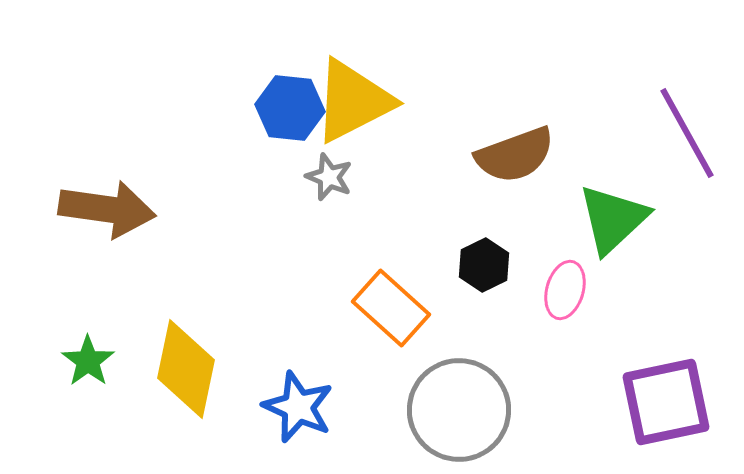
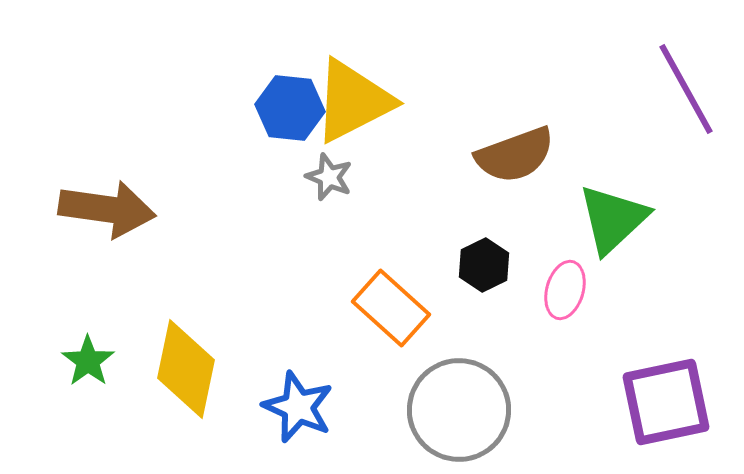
purple line: moved 1 px left, 44 px up
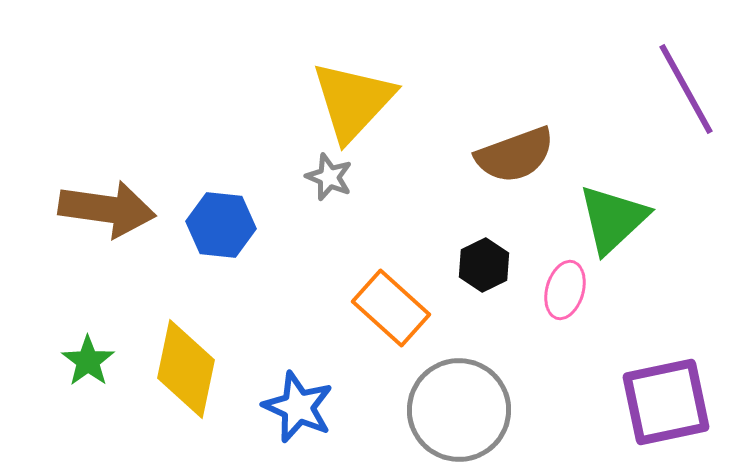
yellow triangle: rotated 20 degrees counterclockwise
blue hexagon: moved 69 px left, 117 px down
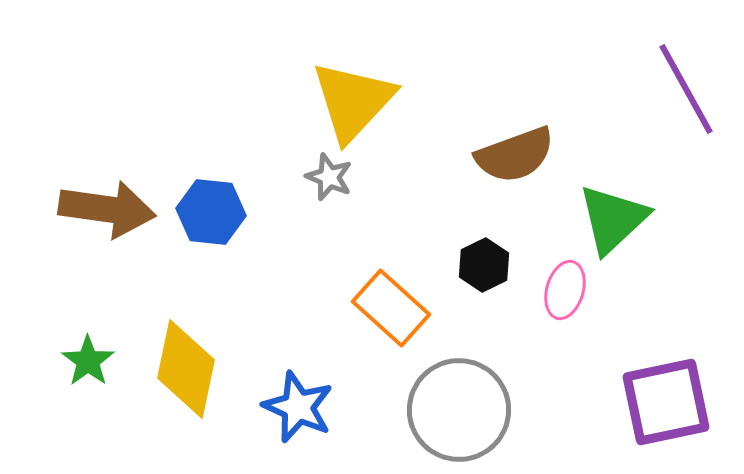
blue hexagon: moved 10 px left, 13 px up
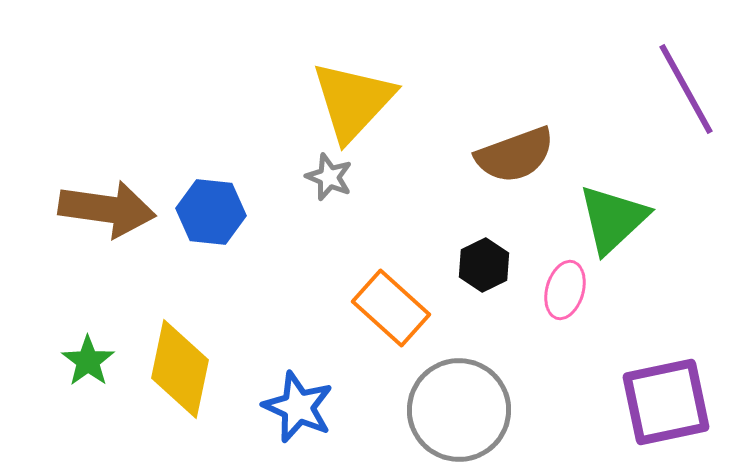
yellow diamond: moved 6 px left
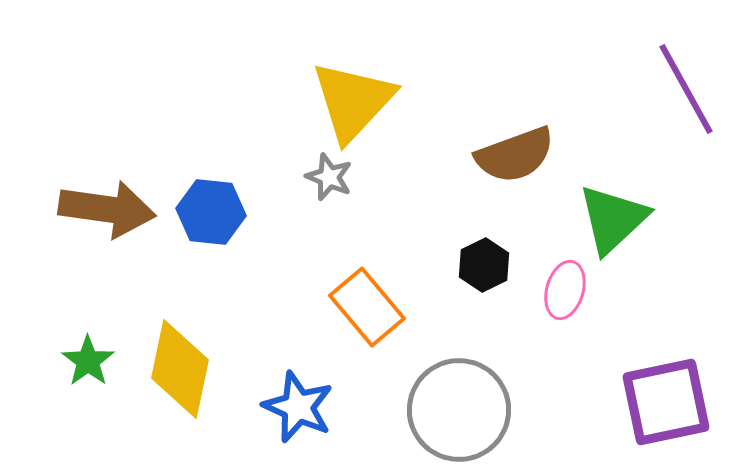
orange rectangle: moved 24 px left, 1 px up; rotated 8 degrees clockwise
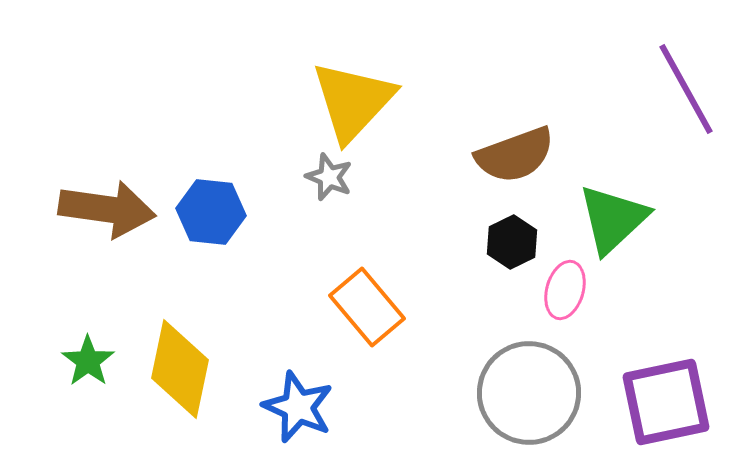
black hexagon: moved 28 px right, 23 px up
gray circle: moved 70 px right, 17 px up
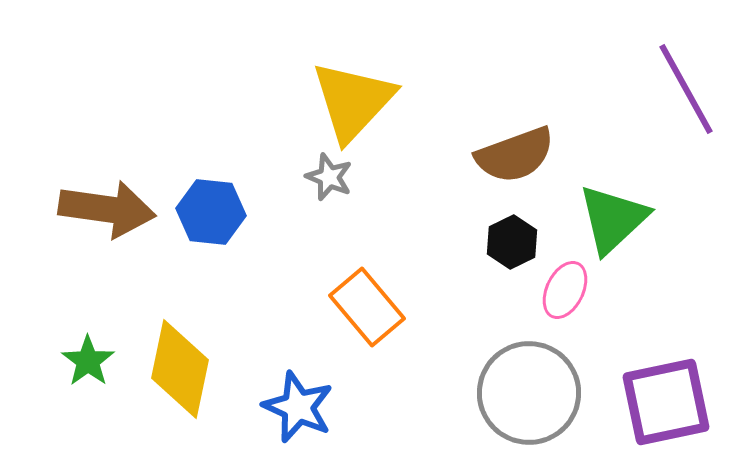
pink ellipse: rotated 10 degrees clockwise
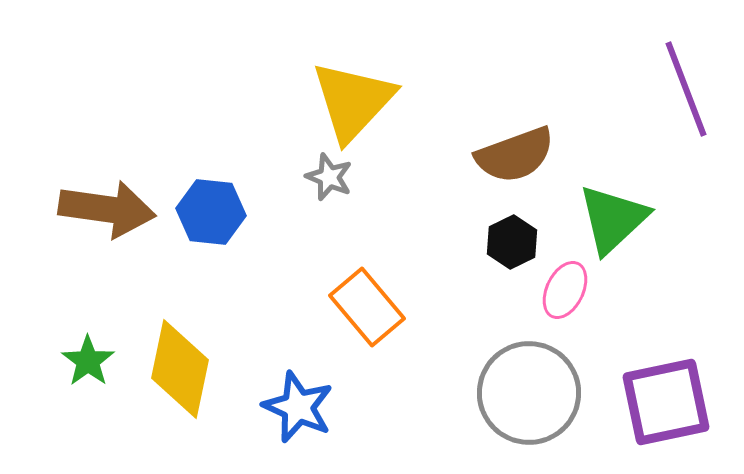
purple line: rotated 8 degrees clockwise
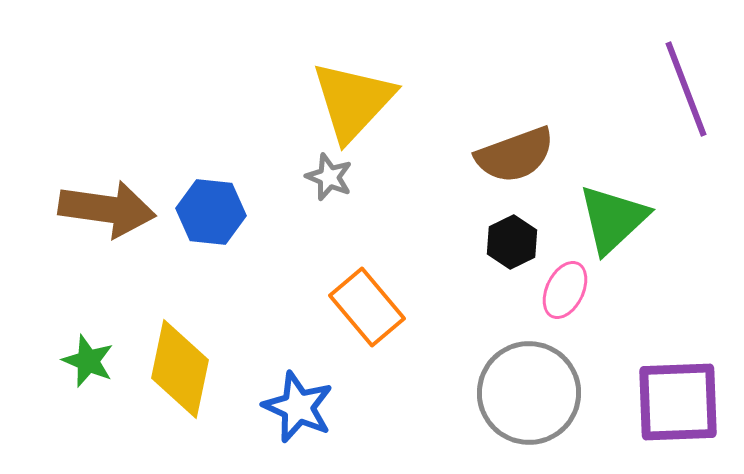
green star: rotated 14 degrees counterclockwise
purple square: moved 12 px right; rotated 10 degrees clockwise
